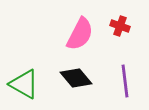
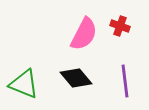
pink semicircle: moved 4 px right
green triangle: rotated 8 degrees counterclockwise
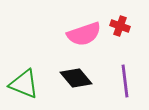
pink semicircle: rotated 44 degrees clockwise
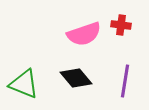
red cross: moved 1 px right, 1 px up; rotated 12 degrees counterclockwise
purple line: rotated 16 degrees clockwise
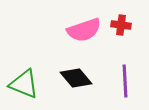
pink semicircle: moved 4 px up
purple line: rotated 12 degrees counterclockwise
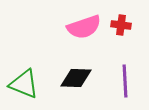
pink semicircle: moved 3 px up
black diamond: rotated 48 degrees counterclockwise
